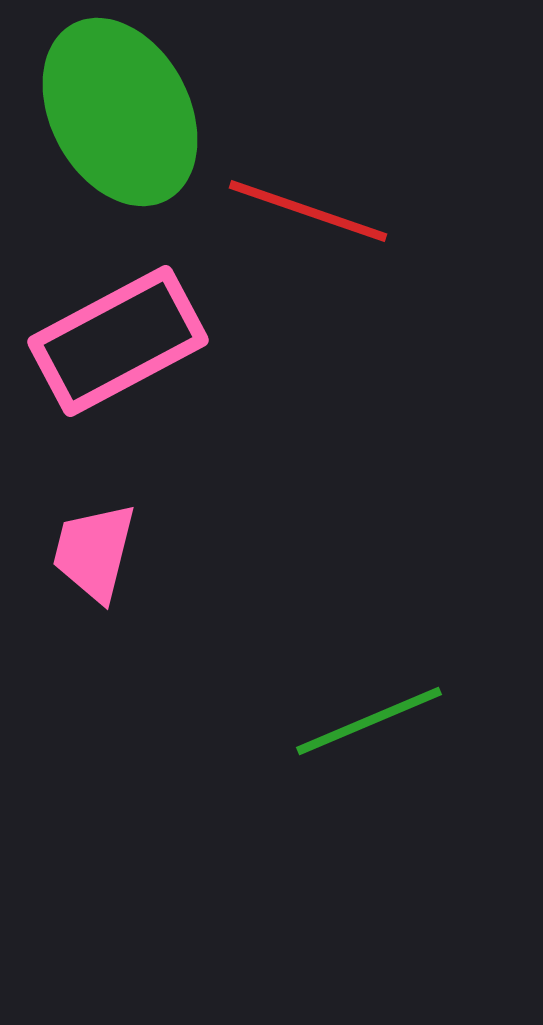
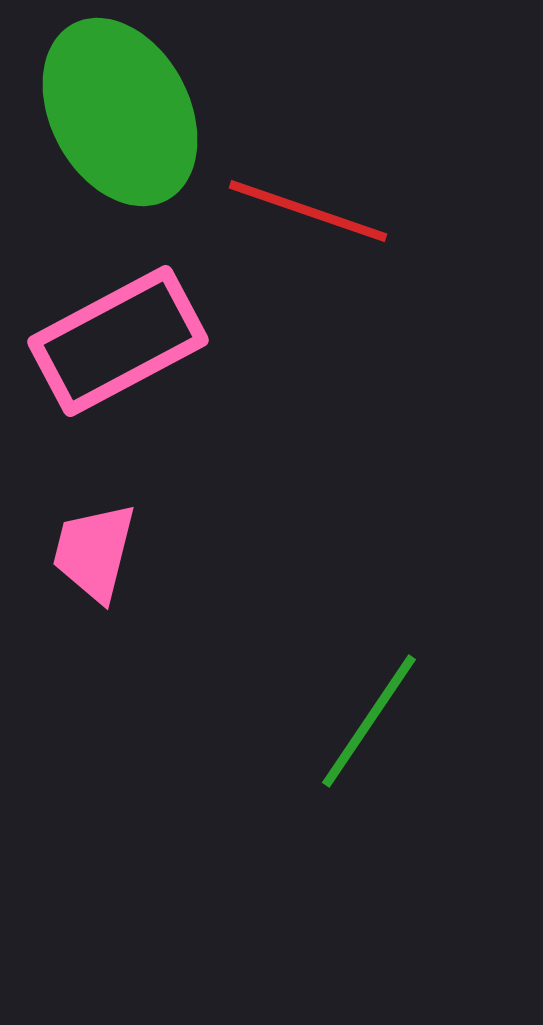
green line: rotated 33 degrees counterclockwise
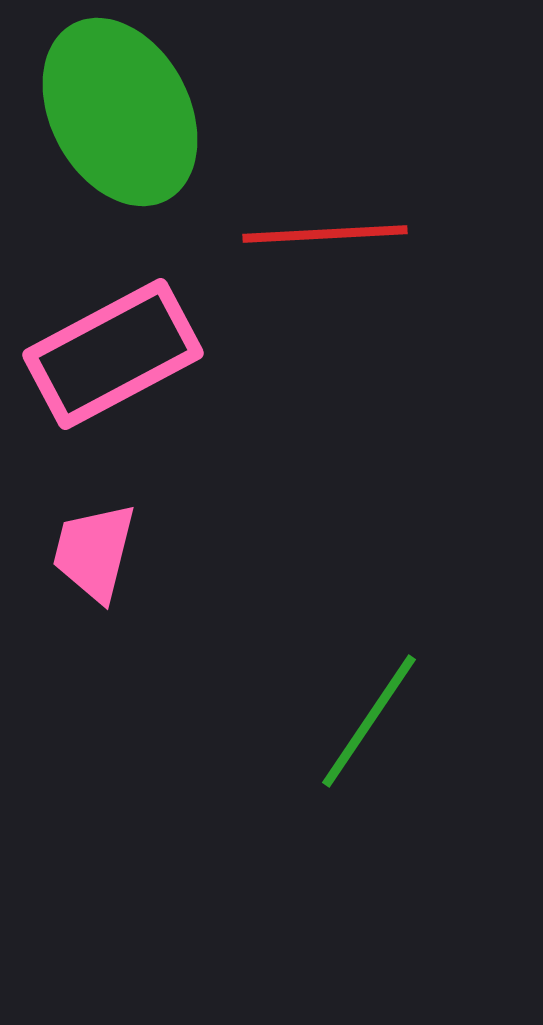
red line: moved 17 px right, 23 px down; rotated 22 degrees counterclockwise
pink rectangle: moved 5 px left, 13 px down
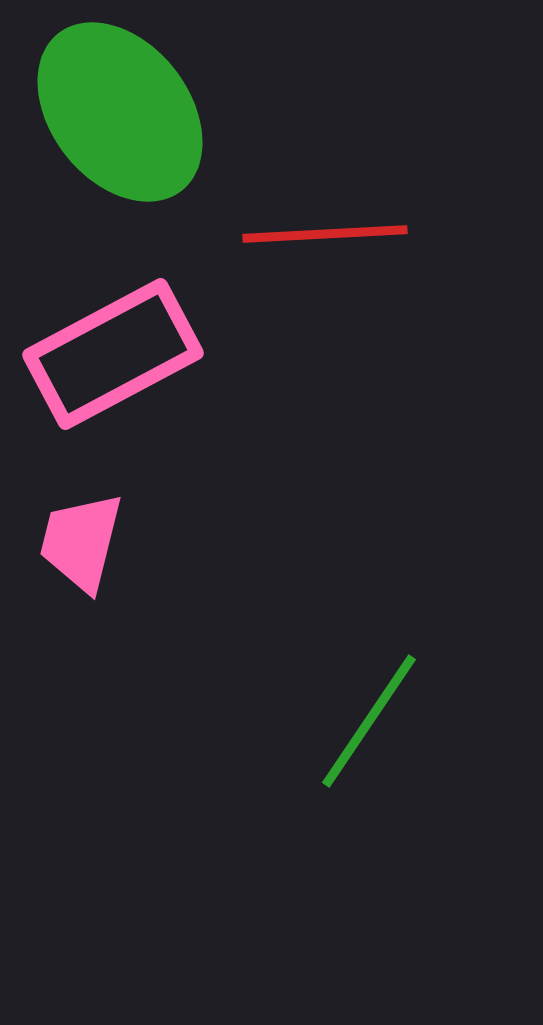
green ellipse: rotated 10 degrees counterclockwise
pink trapezoid: moved 13 px left, 10 px up
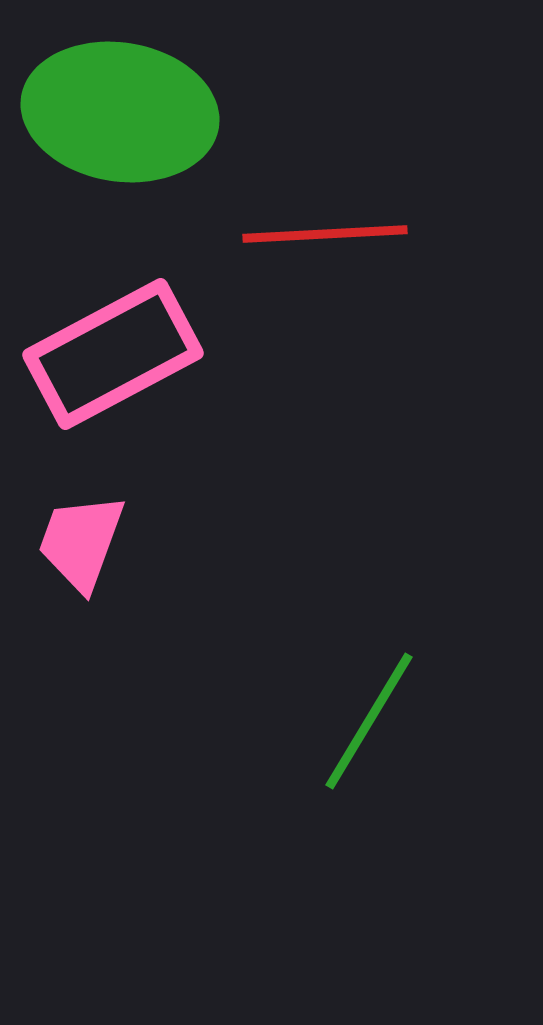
green ellipse: rotated 43 degrees counterclockwise
pink trapezoid: rotated 6 degrees clockwise
green line: rotated 3 degrees counterclockwise
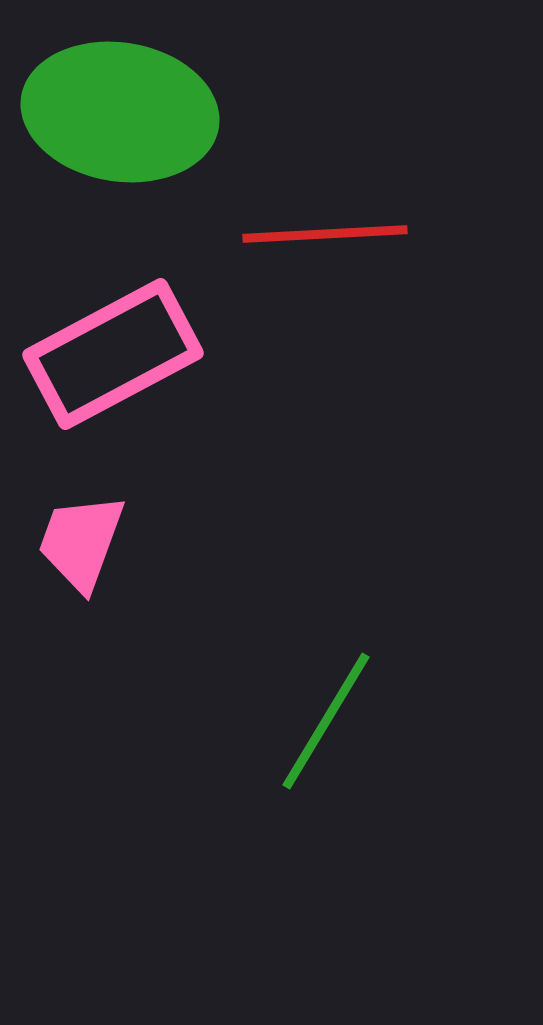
green line: moved 43 px left
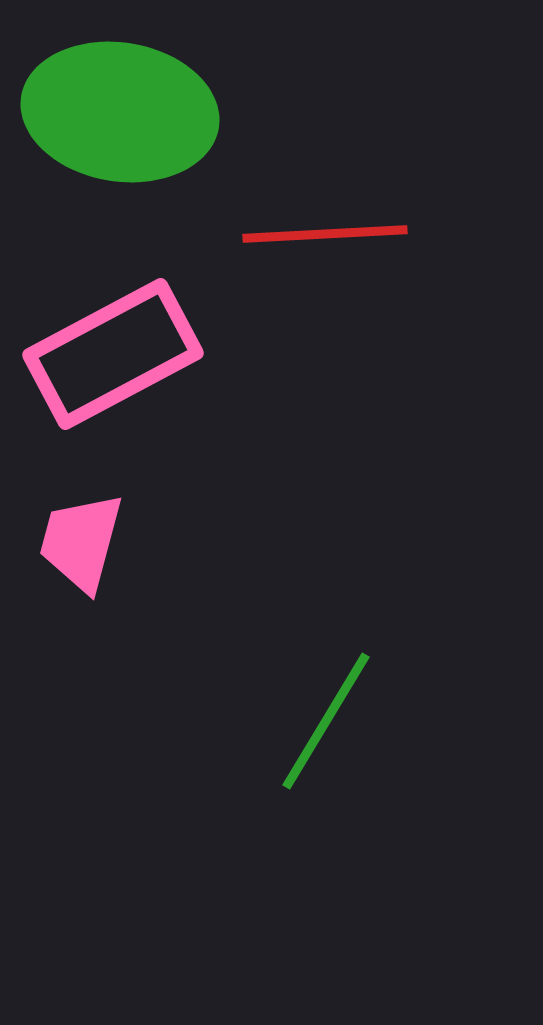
pink trapezoid: rotated 5 degrees counterclockwise
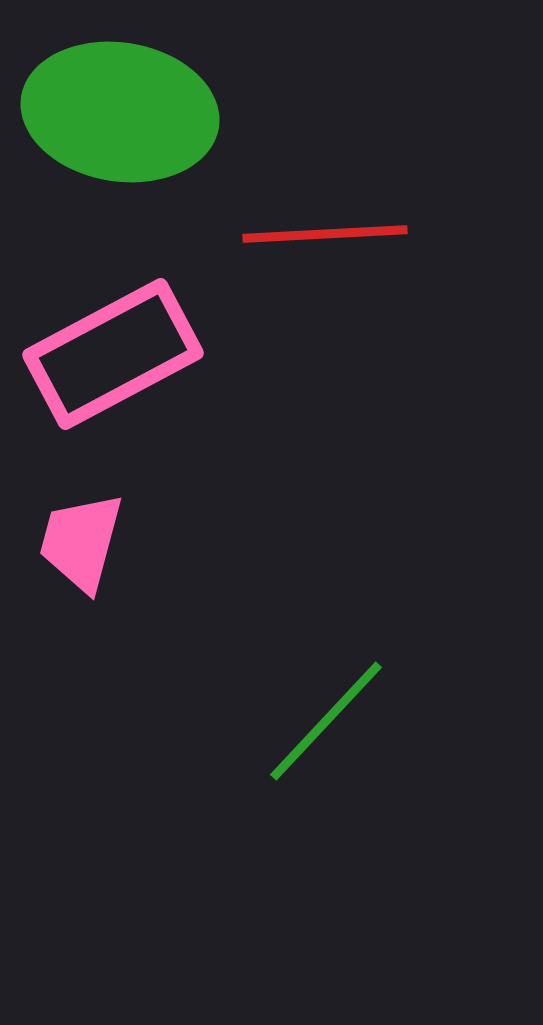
green line: rotated 12 degrees clockwise
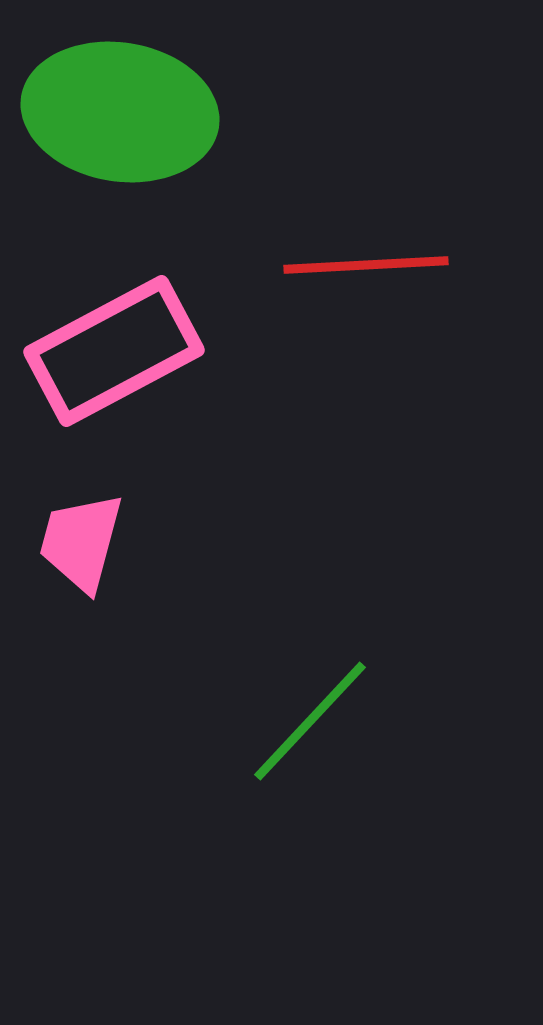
red line: moved 41 px right, 31 px down
pink rectangle: moved 1 px right, 3 px up
green line: moved 16 px left
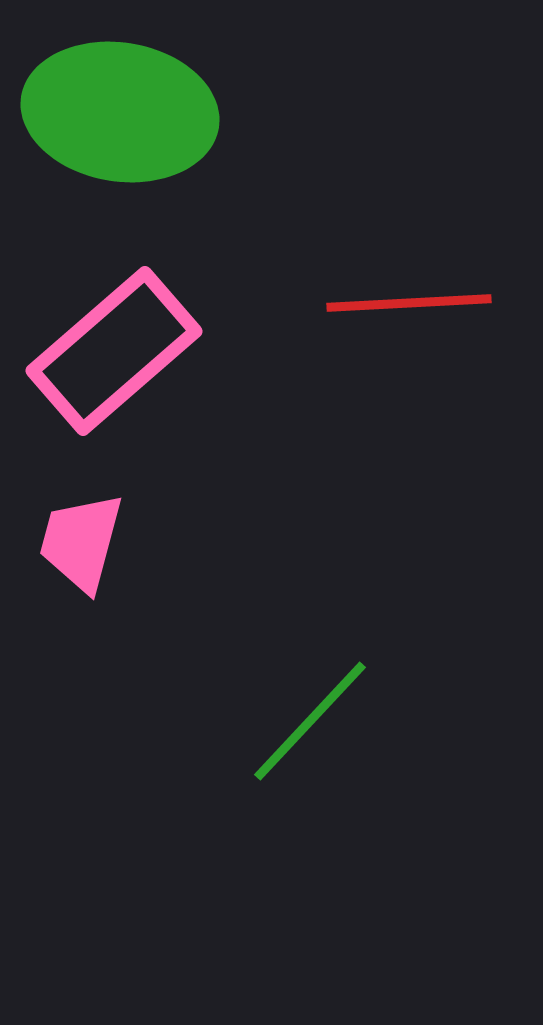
red line: moved 43 px right, 38 px down
pink rectangle: rotated 13 degrees counterclockwise
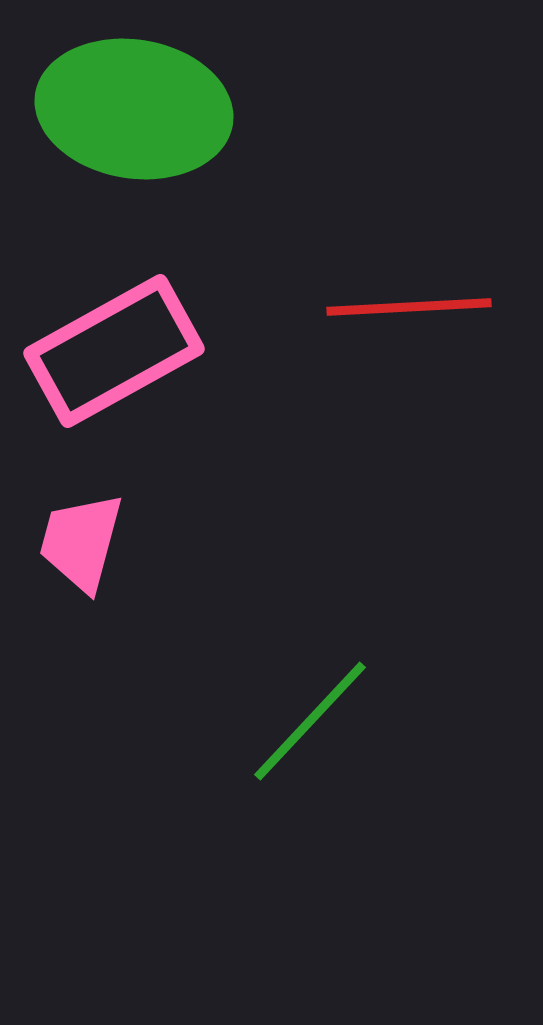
green ellipse: moved 14 px right, 3 px up
red line: moved 4 px down
pink rectangle: rotated 12 degrees clockwise
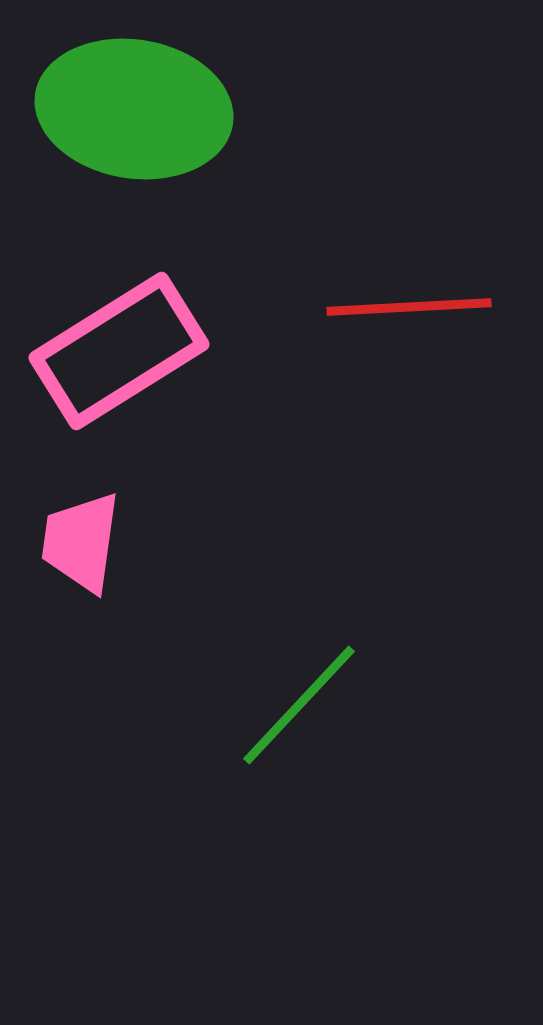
pink rectangle: moved 5 px right; rotated 3 degrees counterclockwise
pink trapezoid: rotated 7 degrees counterclockwise
green line: moved 11 px left, 16 px up
